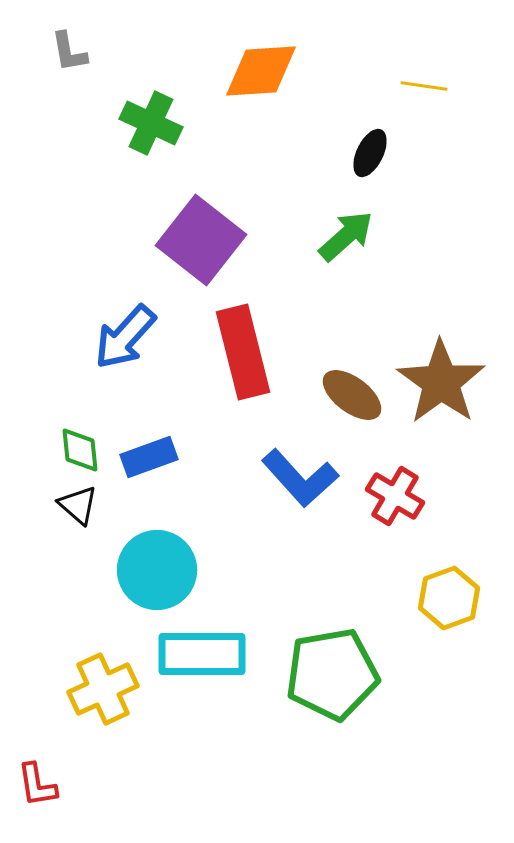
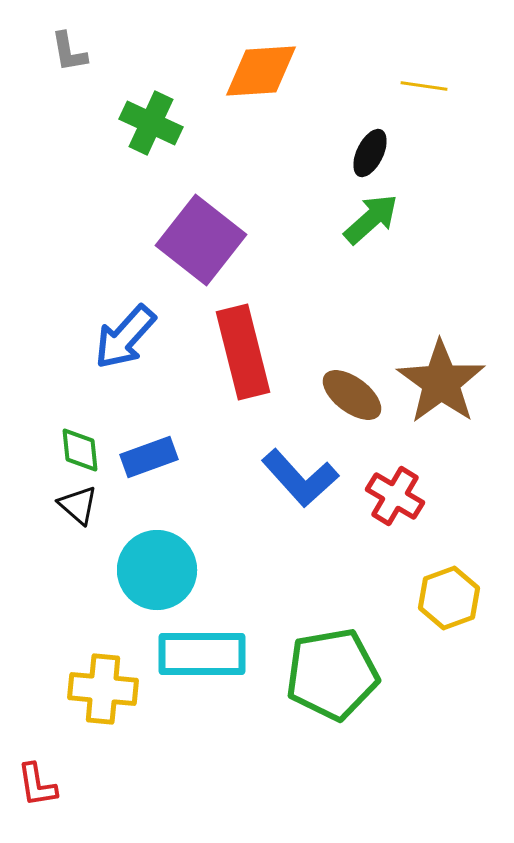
green arrow: moved 25 px right, 17 px up
yellow cross: rotated 30 degrees clockwise
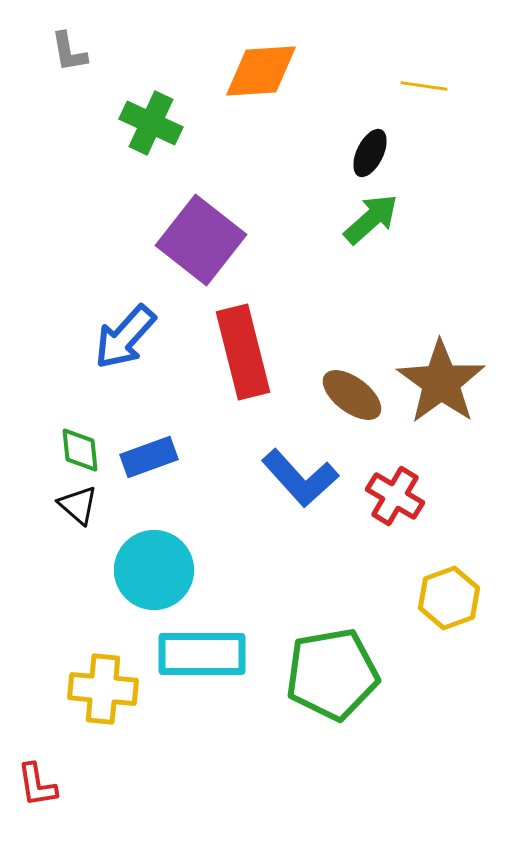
cyan circle: moved 3 px left
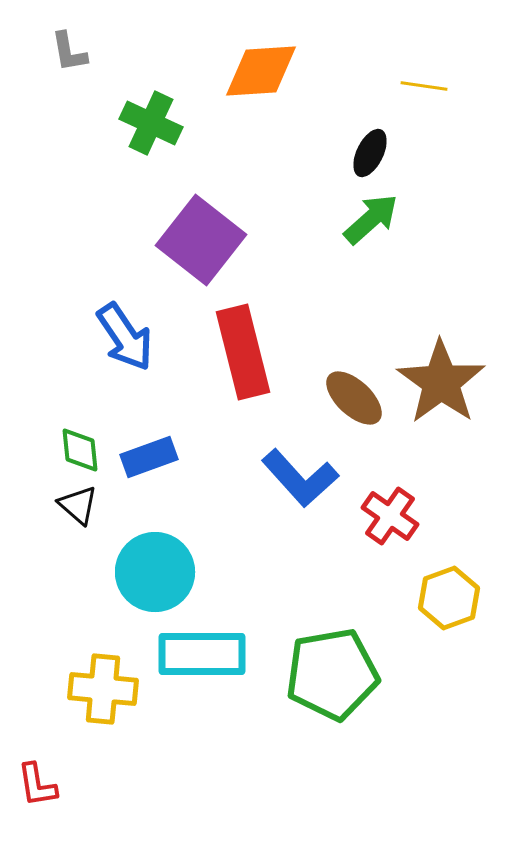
blue arrow: rotated 76 degrees counterclockwise
brown ellipse: moved 2 px right, 3 px down; rotated 6 degrees clockwise
red cross: moved 5 px left, 20 px down; rotated 4 degrees clockwise
cyan circle: moved 1 px right, 2 px down
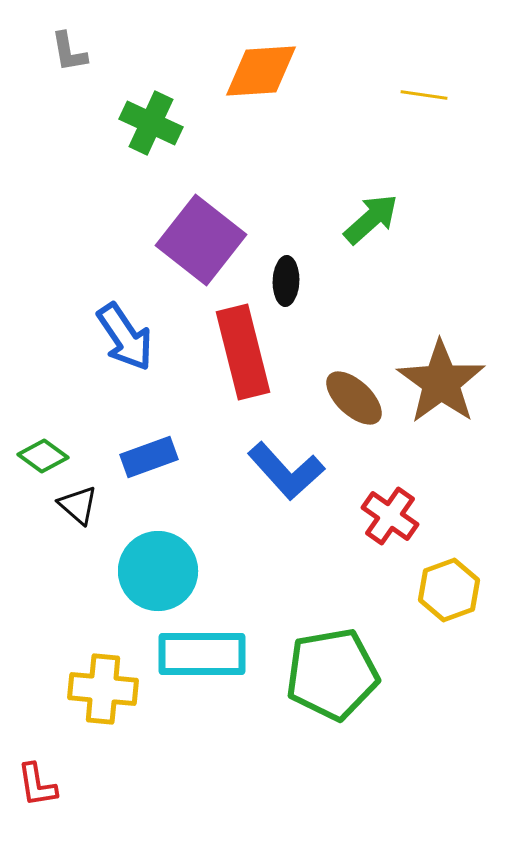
yellow line: moved 9 px down
black ellipse: moved 84 px left, 128 px down; rotated 24 degrees counterclockwise
green diamond: moved 37 px left, 6 px down; rotated 48 degrees counterclockwise
blue L-shape: moved 14 px left, 7 px up
cyan circle: moved 3 px right, 1 px up
yellow hexagon: moved 8 px up
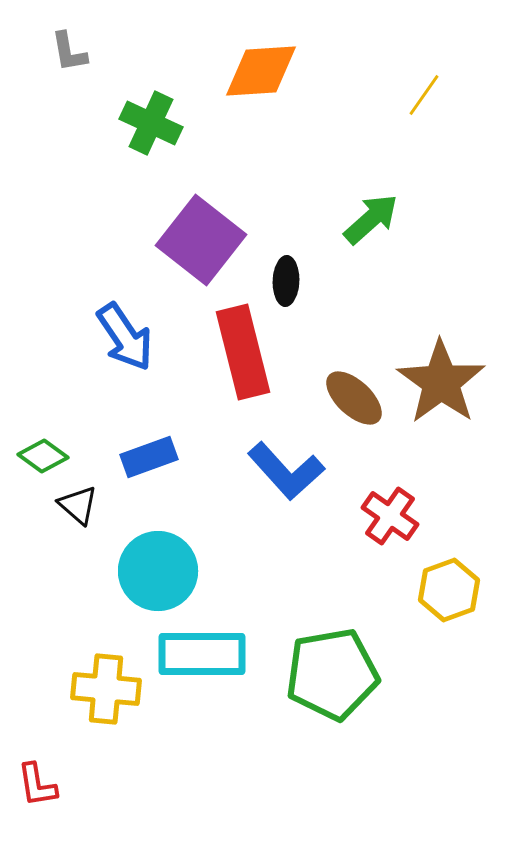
yellow line: rotated 63 degrees counterclockwise
yellow cross: moved 3 px right
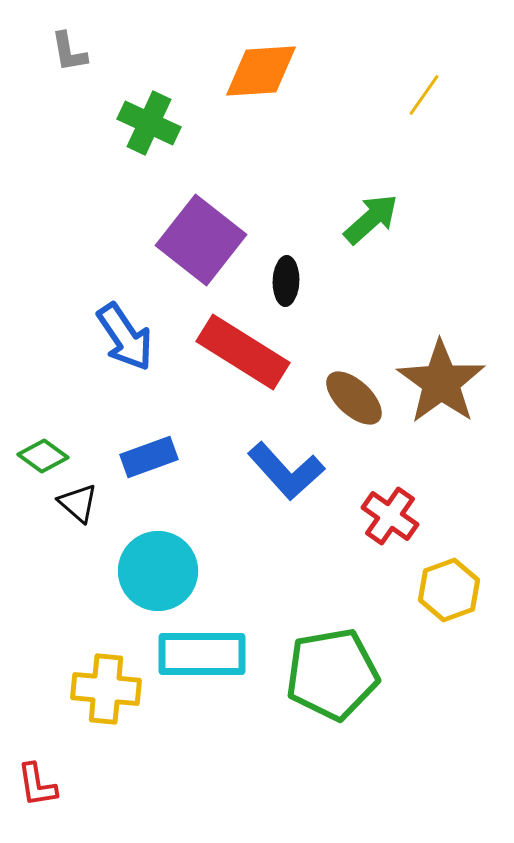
green cross: moved 2 px left
red rectangle: rotated 44 degrees counterclockwise
black triangle: moved 2 px up
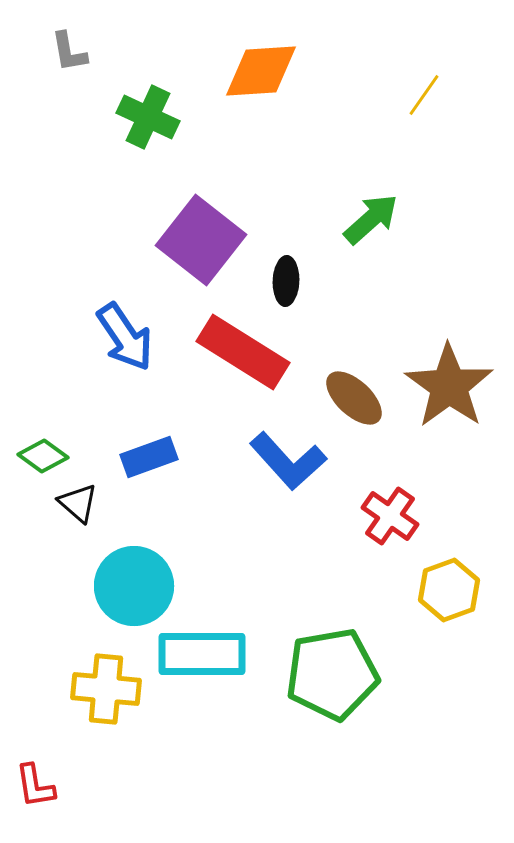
green cross: moved 1 px left, 6 px up
brown star: moved 8 px right, 4 px down
blue L-shape: moved 2 px right, 10 px up
cyan circle: moved 24 px left, 15 px down
red L-shape: moved 2 px left, 1 px down
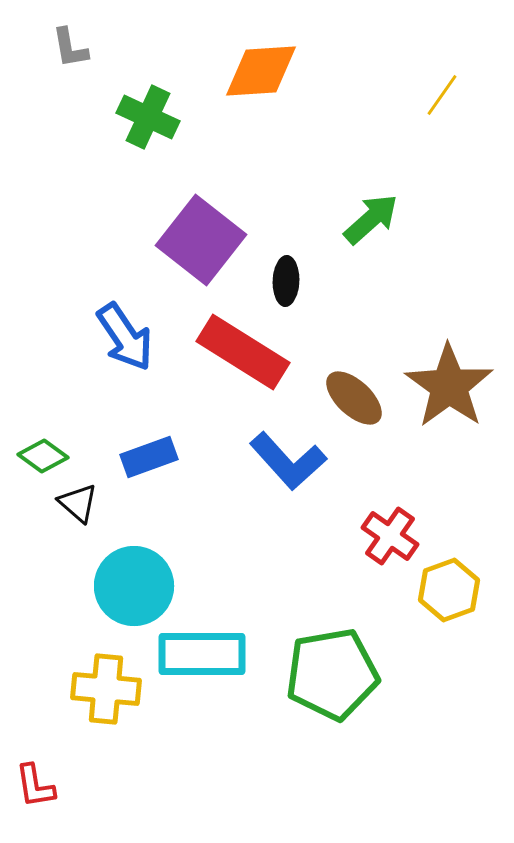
gray L-shape: moved 1 px right, 4 px up
yellow line: moved 18 px right
red cross: moved 20 px down
